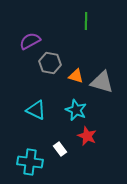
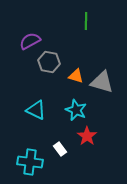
gray hexagon: moved 1 px left, 1 px up
red star: rotated 12 degrees clockwise
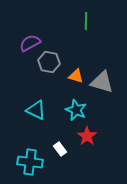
purple semicircle: moved 2 px down
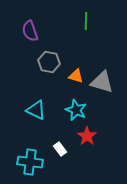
purple semicircle: moved 12 px up; rotated 80 degrees counterclockwise
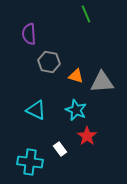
green line: moved 7 px up; rotated 24 degrees counterclockwise
purple semicircle: moved 1 px left, 3 px down; rotated 15 degrees clockwise
gray triangle: rotated 20 degrees counterclockwise
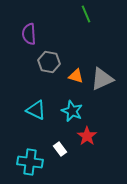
gray triangle: moved 3 px up; rotated 20 degrees counterclockwise
cyan star: moved 4 px left, 1 px down
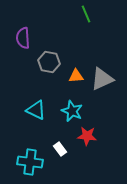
purple semicircle: moved 6 px left, 4 px down
orange triangle: rotated 21 degrees counterclockwise
red star: rotated 30 degrees counterclockwise
